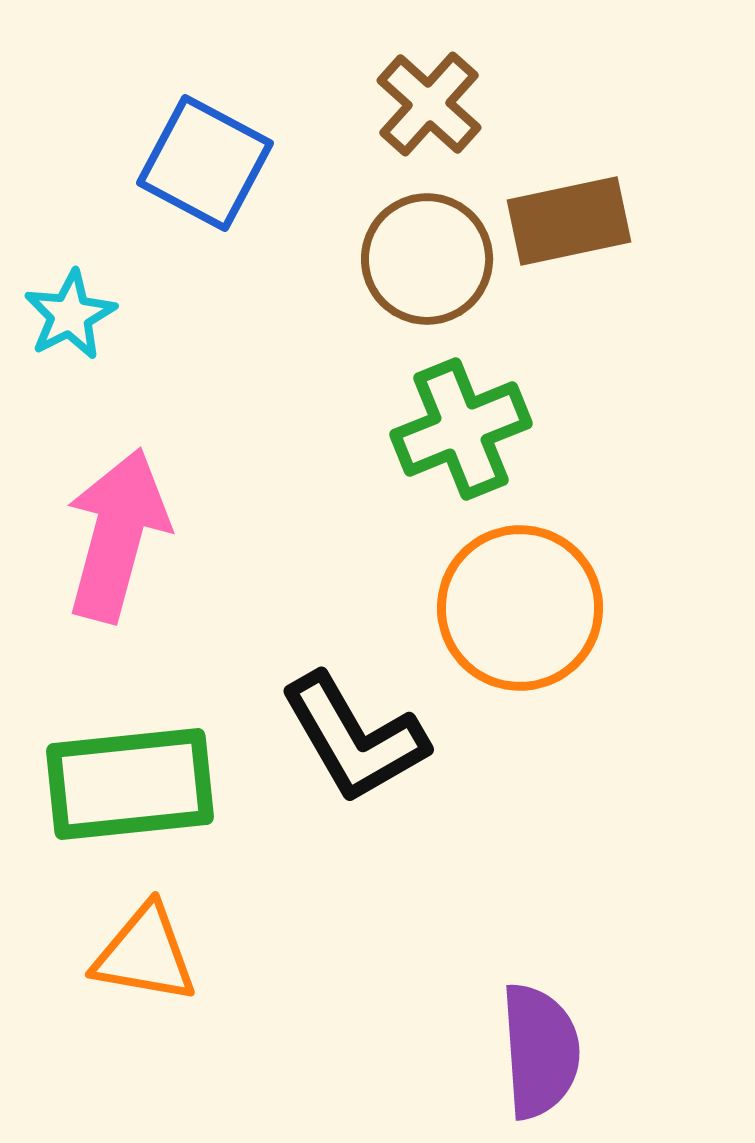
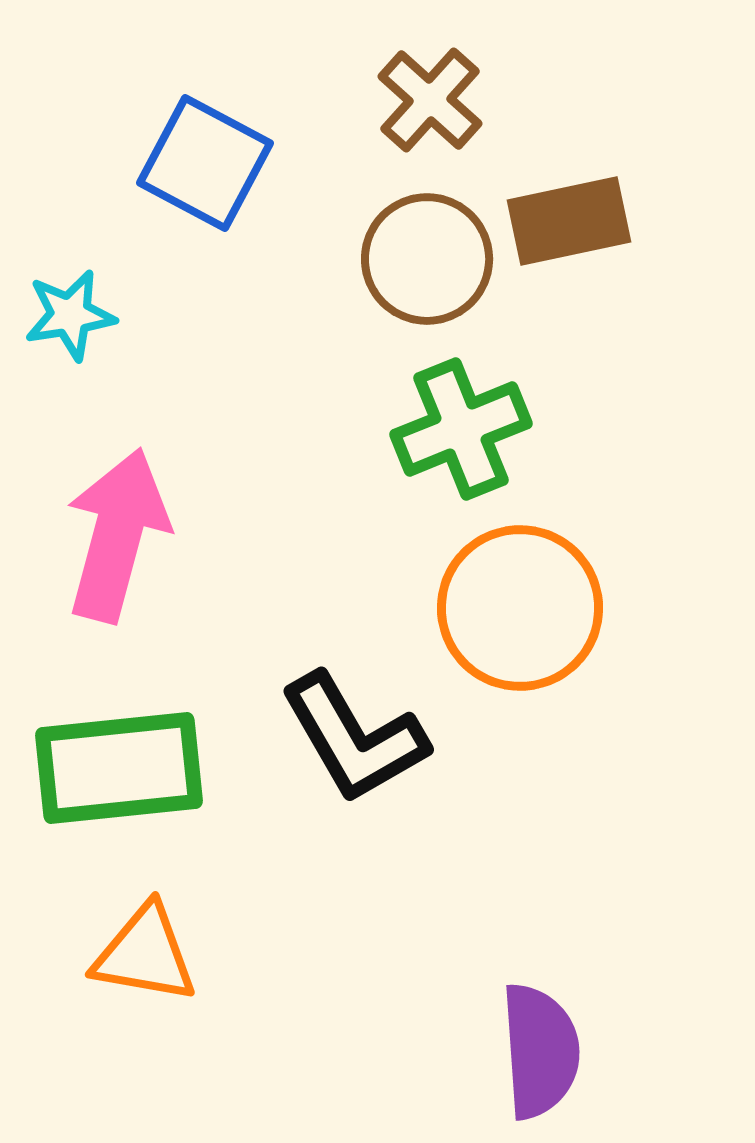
brown cross: moved 1 px right, 4 px up
cyan star: rotated 18 degrees clockwise
green rectangle: moved 11 px left, 16 px up
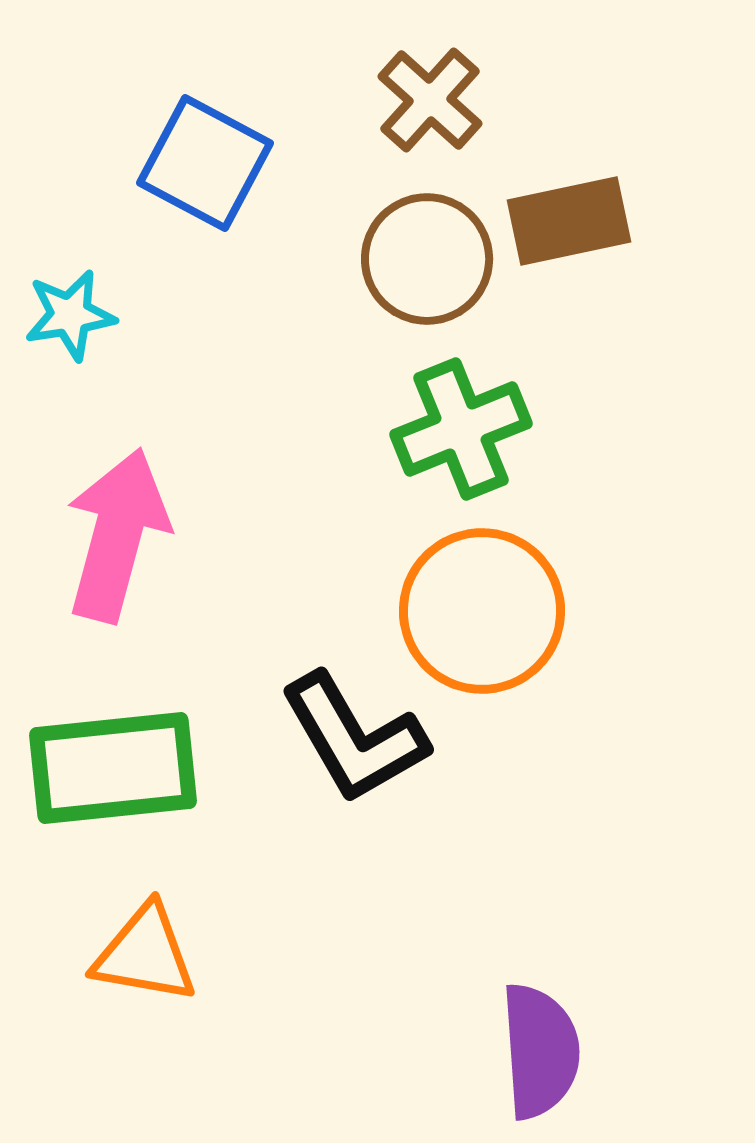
orange circle: moved 38 px left, 3 px down
green rectangle: moved 6 px left
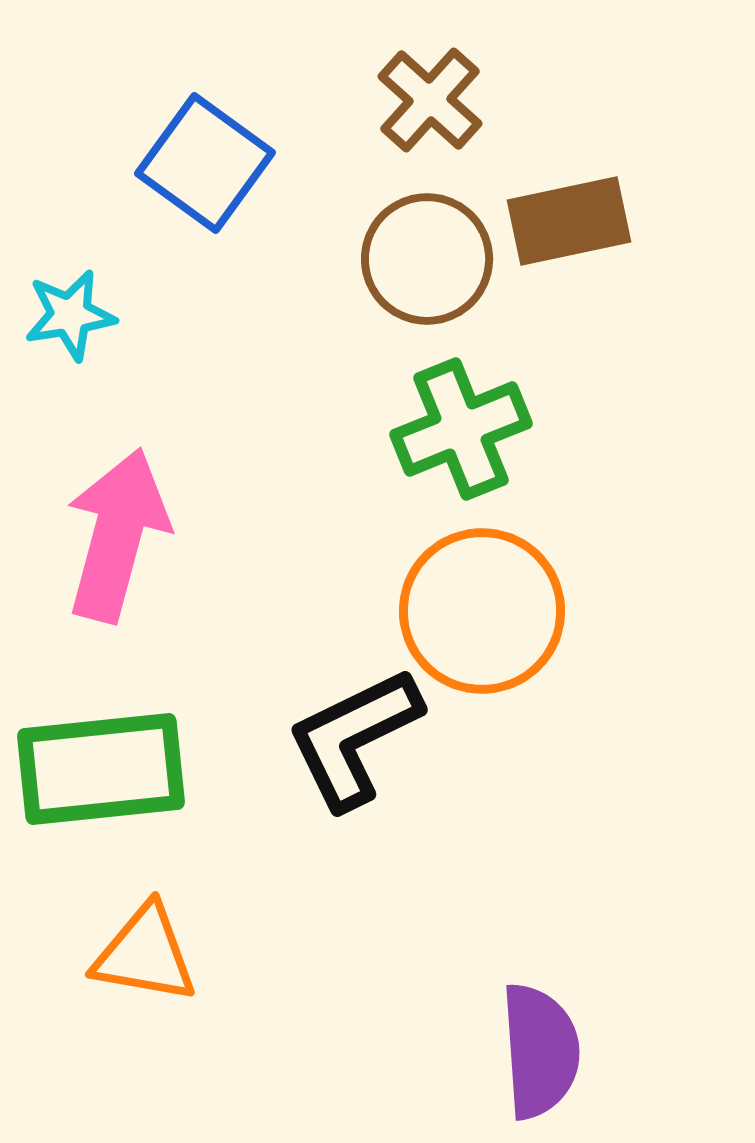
blue square: rotated 8 degrees clockwise
black L-shape: rotated 94 degrees clockwise
green rectangle: moved 12 px left, 1 px down
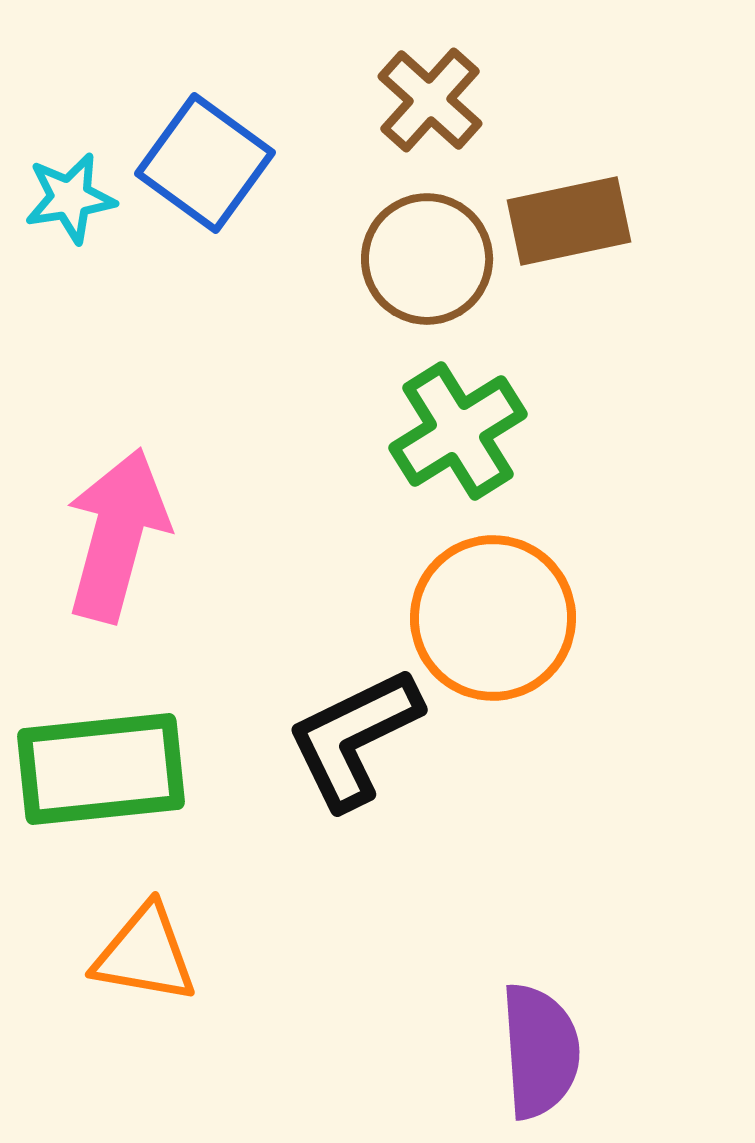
cyan star: moved 117 px up
green cross: moved 3 px left, 2 px down; rotated 10 degrees counterclockwise
orange circle: moved 11 px right, 7 px down
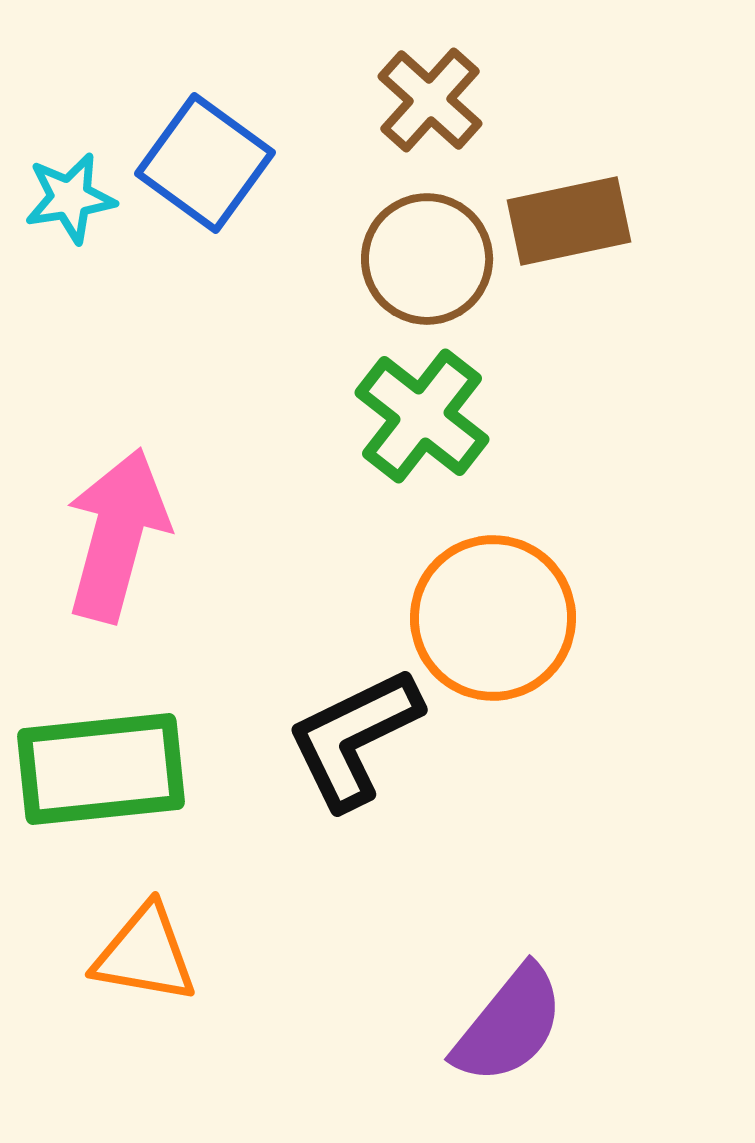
green cross: moved 36 px left, 15 px up; rotated 20 degrees counterclockwise
purple semicircle: moved 31 px left, 26 px up; rotated 43 degrees clockwise
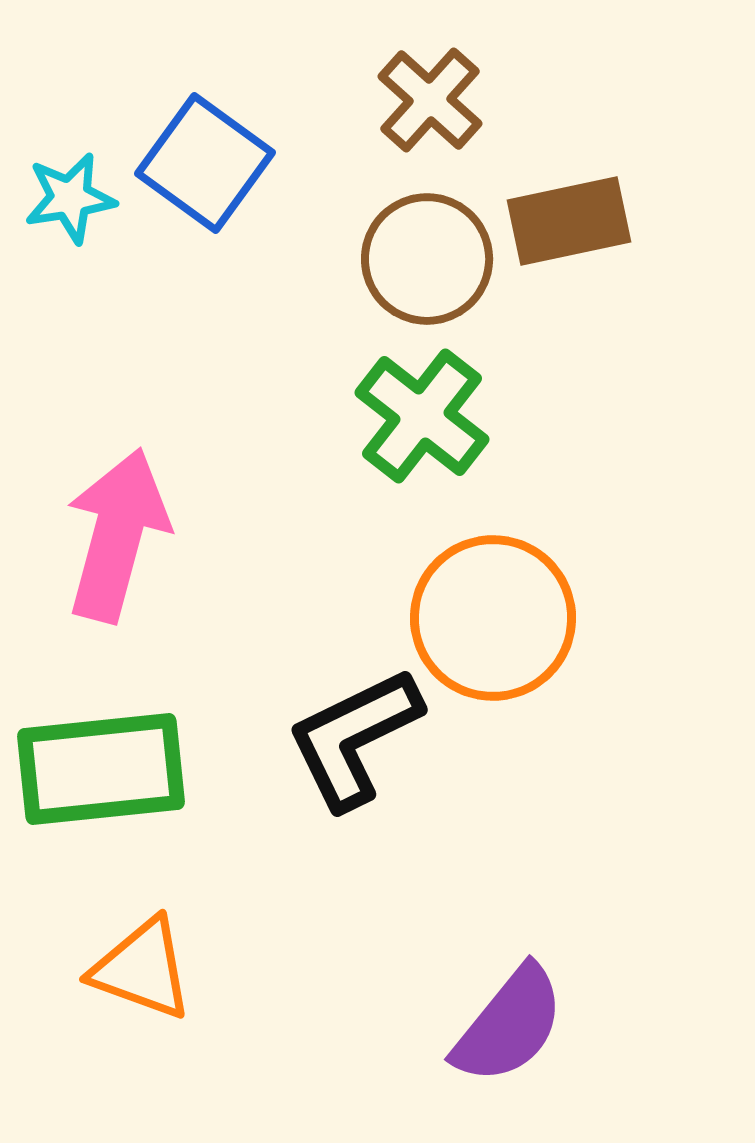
orange triangle: moved 3 px left, 15 px down; rotated 10 degrees clockwise
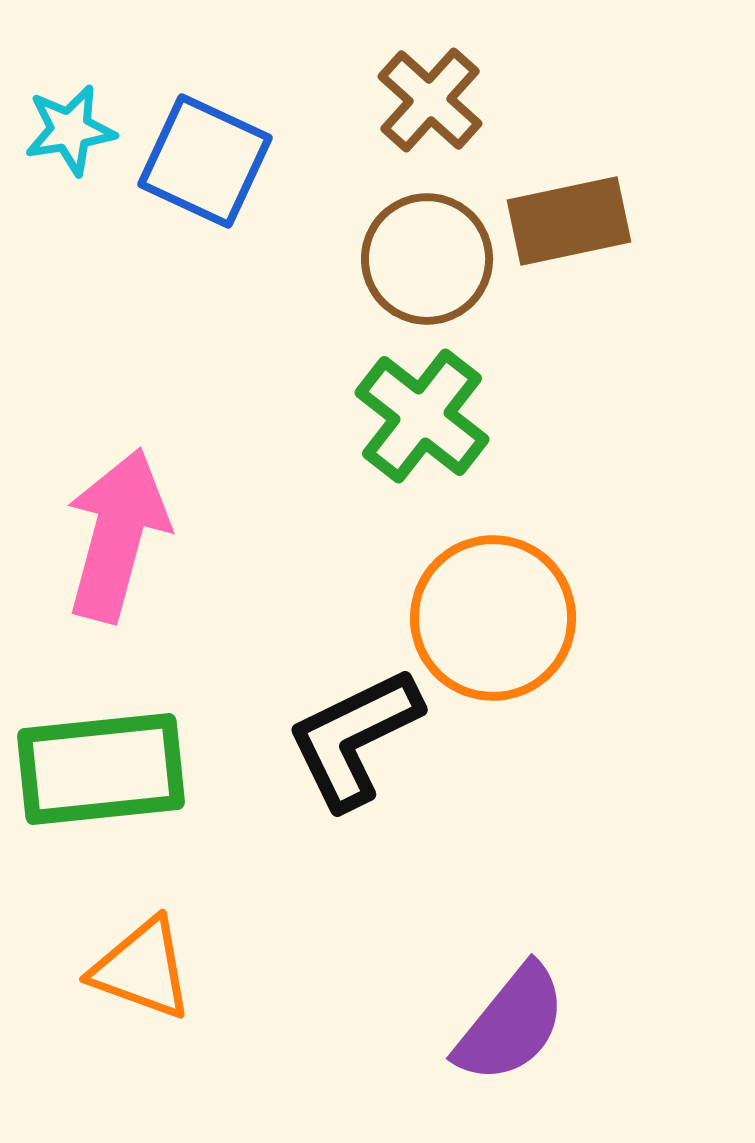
blue square: moved 2 px up; rotated 11 degrees counterclockwise
cyan star: moved 68 px up
purple semicircle: moved 2 px right, 1 px up
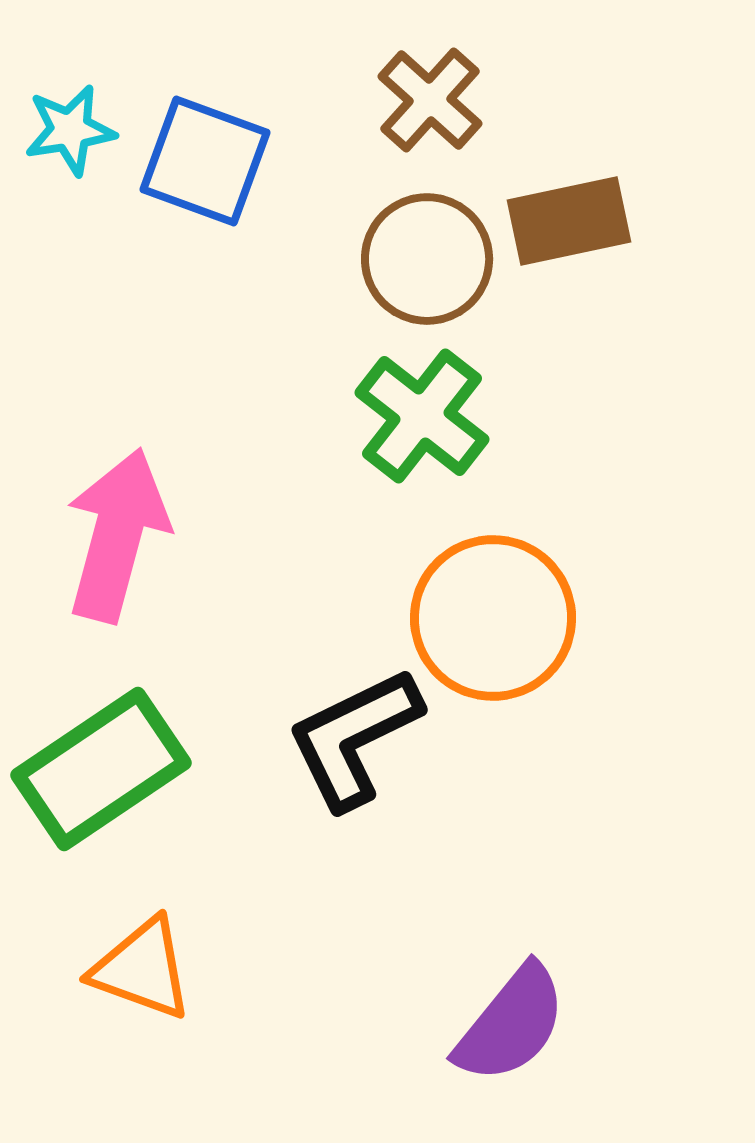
blue square: rotated 5 degrees counterclockwise
green rectangle: rotated 28 degrees counterclockwise
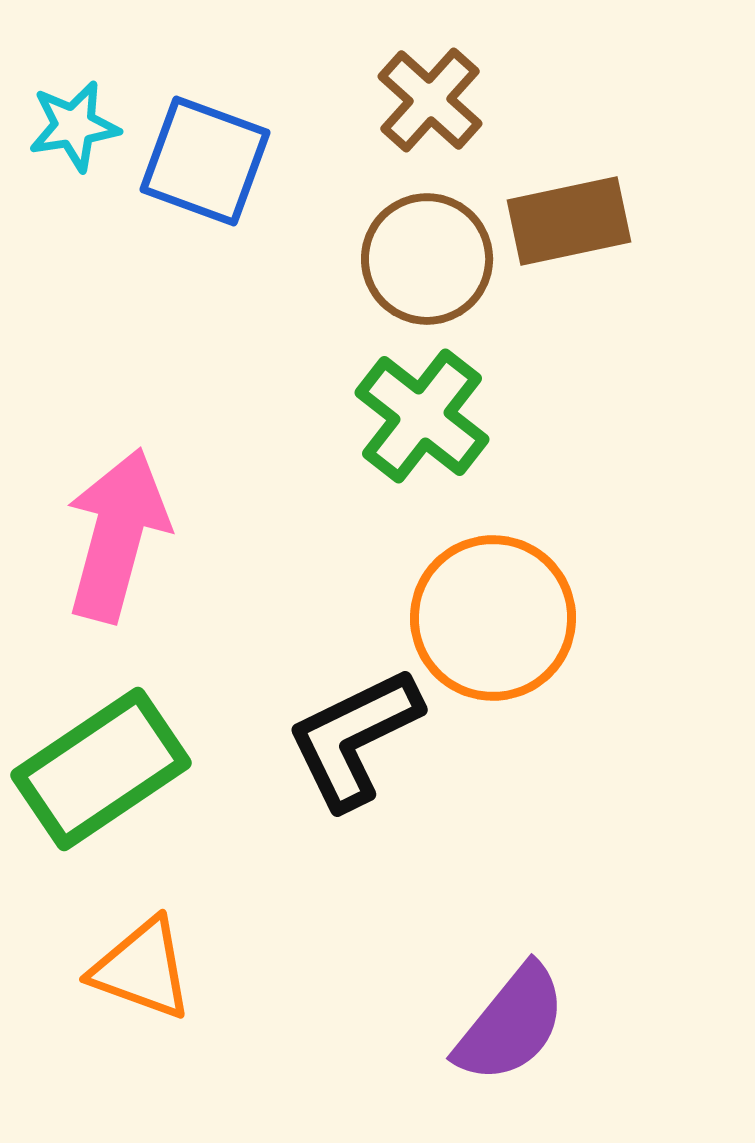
cyan star: moved 4 px right, 4 px up
